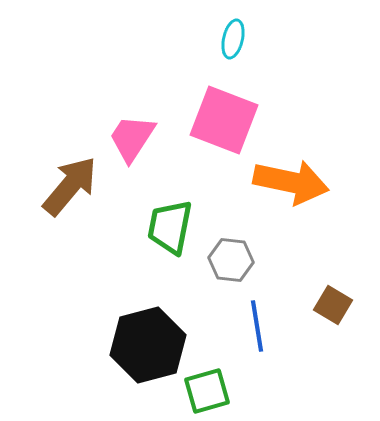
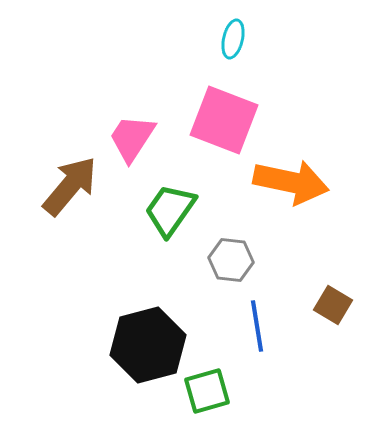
green trapezoid: moved 17 px up; rotated 24 degrees clockwise
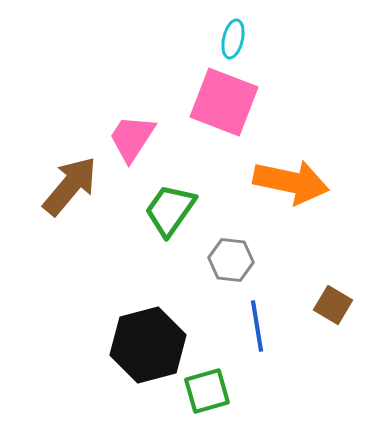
pink square: moved 18 px up
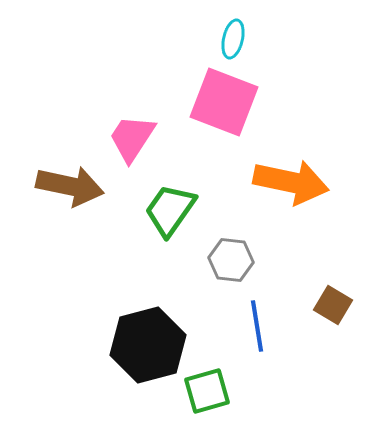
brown arrow: rotated 62 degrees clockwise
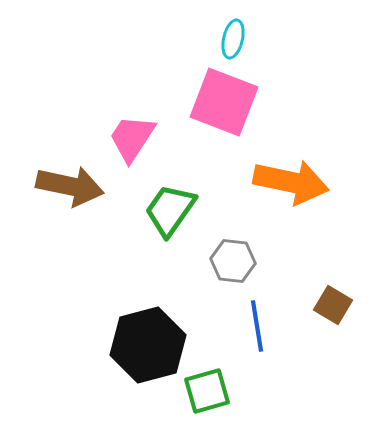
gray hexagon: moved 2 px right, 1 px down
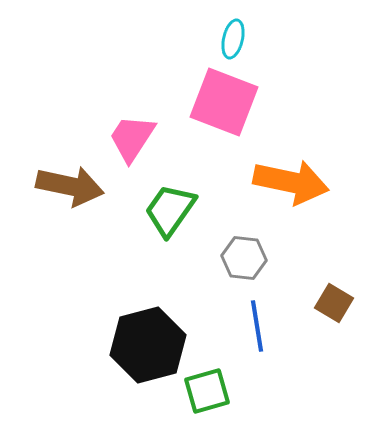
gray hexagon: moved 11 px right, 3 px up
brown square: moved 1 px right, 2 px up
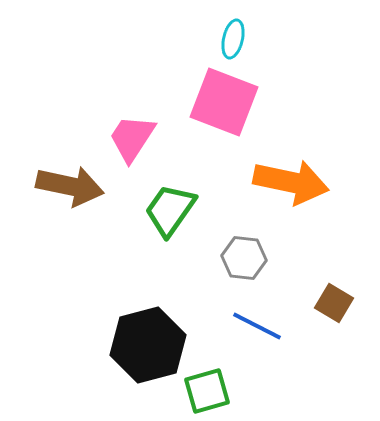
blue line: rotated 54 degrees counterclockwise
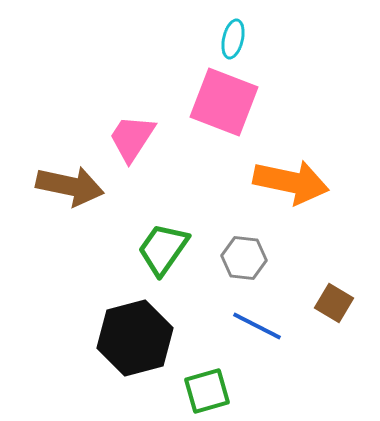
green trapezoid: moved 7 px left, 39 px down
black hexagon: moved 13 px left, 7 px up
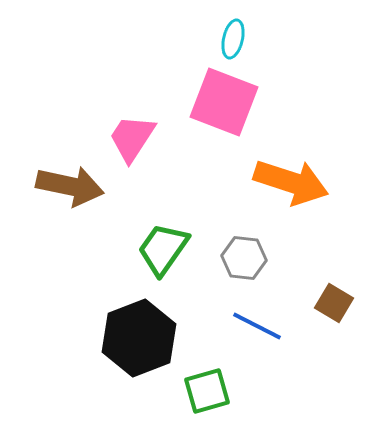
orange arrow: rotated 6 degrees clockwise
black hexagon: moved 4 px right; rotated 6 degrees counterclockwise
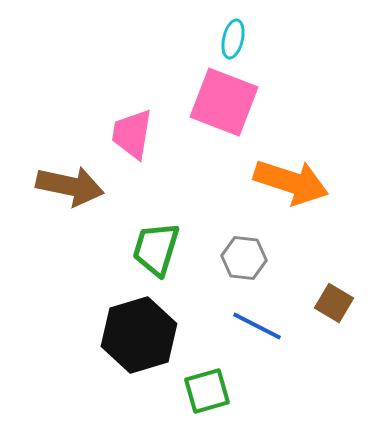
pink trapezoid: moved 4 px up; rotated 24 degrees counterclockwise
green trapezoid: moved 7 px left; rotated 18 degrees counterclockwise
black hexagon: moved 3 px up; rotated 4 degrees clockwise
